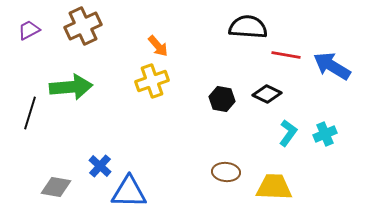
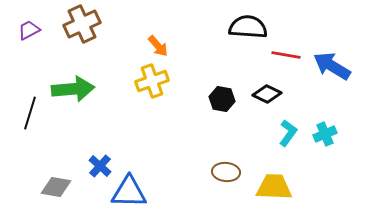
brown cross: moved 1 px left, 2 px up
green arrow: moved 2 px right, 2 px down
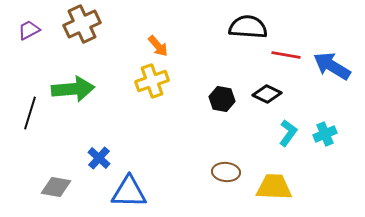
blue cross: moved 1 px left, 8 px up
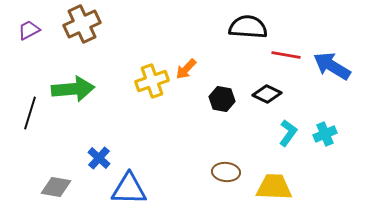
orange arrow: moved 28 px right, 23 px down; rotated 85 degrees clockwise
blue triangle: moved 3 px up
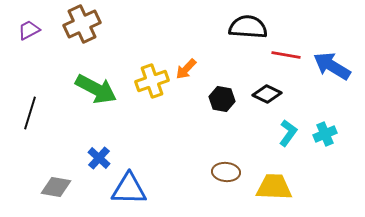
green arrow: moved 23 px right; rotated 33 degrees clockwise
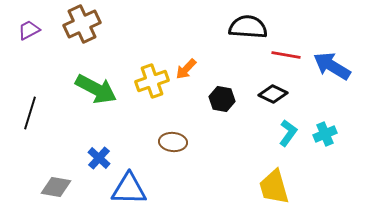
black diamond: moved 6 px right
brown ellipse: moved 53 px left, 30 px up
yellow trapezoid: rotated 108 degrees counterclockwise
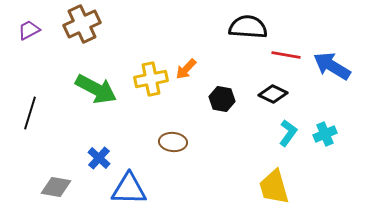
yellow cross: moved 1 px left, 2 px up; rotated 8 degrees clockwise
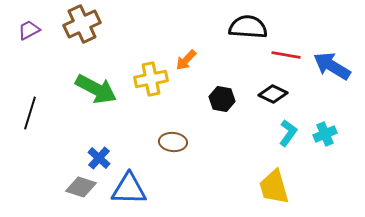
orange arrow: moved 9 px up
gray diamond: moved 25 px right; rotated 8 degrees clockwise
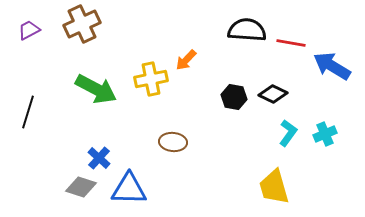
black semicircle: moved 1 px left, 3 px down
red line: moved 5 px right, 12 px up
black hexagon: moved 12 px right, 2 px up
black line: moved 2 px left, 1 px up
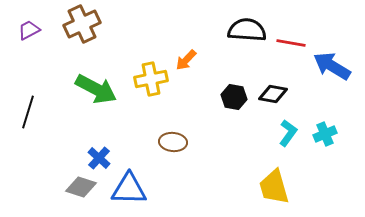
black diamond: rotated 16 degrees counterclockwise
